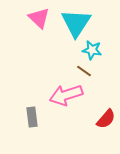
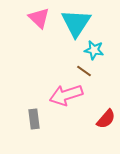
cyan star: moved 2 px right
gray rectangle: moved 2 px right, 2 px down
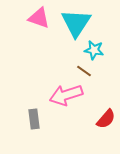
pink triangle: rotated 25 degrees counterclockwise
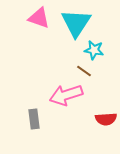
red semicircle: rotated 45 degrees clockwise
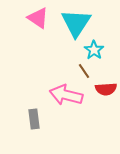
pink triangle: moved 1 px left; rotated 15 degrees clockwise
cyan star: rotated 24 degrees clockwise
brown line: rotated 21 degrees clockwise
pink arrow: rotated 32 degrees clockwise
red semicircle: moved 30 px up
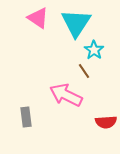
red semicircle: moved 33 px down
pink arrow: rotated 12 degrees clockwise
gray rectangle: moved 8 px left, 2 px up
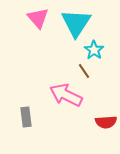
pink triangle: rotated 15 degrees clockwise
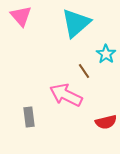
pink triangle: moved 17 px left, 2 px up
cyan triangle: rotated 16 degrees clockwise
cyan star: moved 12 px right, 4 px down
gray rectangle: moved 3 px right
red semicircle: rotated 10 degrees counterclockwise
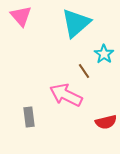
cyan star: moved 2 px left
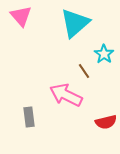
cyan triangle: moved 1 px left
